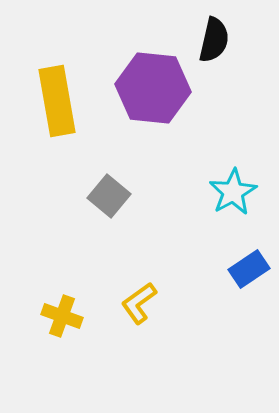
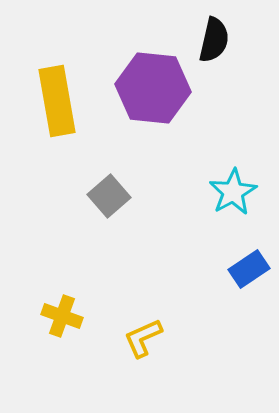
gray square: rotated 9 degrees clockwise
yellow L-shape: moved 4 px right, 35 px down; rotated 12 degrees clockwise
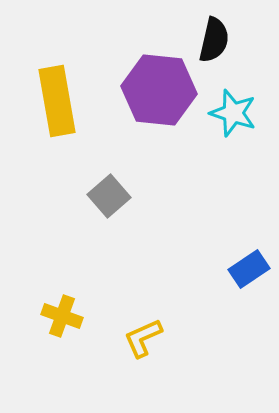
purple hexagon: moved 6 px right, 2 px down
cyan star: moved 79 px up; rotated 24 degrees counterclockwise
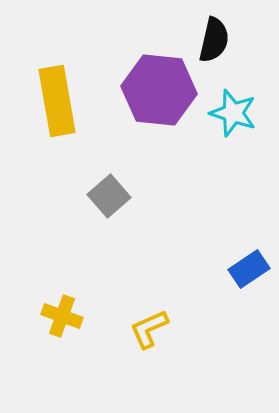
yellow L-shape: moved 6 px right, 9 px up
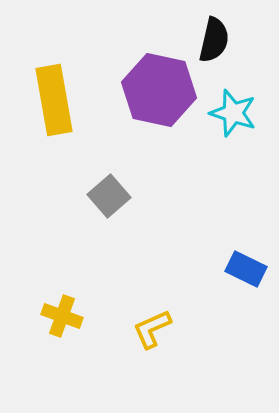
purple hexagon: rotated 6 degrees clockwise
yellow rectangle: moved 3 px left, 1 px up
blue rectangle: moved 3 px left; rotated 60 degrees clockwise
yellow L-shape: moved 3 px right
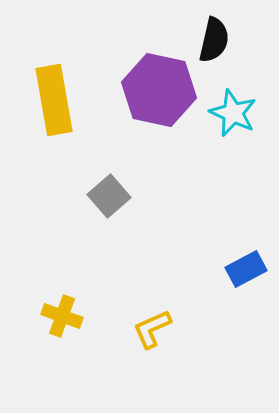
cyan star: rotated 6 degrees clockwise
blue rectangle: rotated 54 degrees counterclockwise
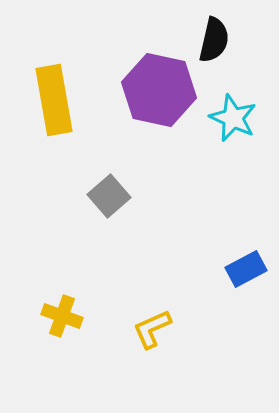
cyan star: moved 5 px down
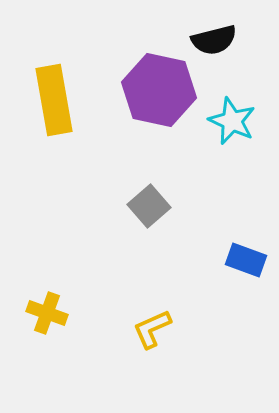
black semicircle: rotated 63 degrees clockwise
cyan star: moved 1 px left, 3 px down
gray square: moved 40 px right, 10 px down
blue rectangle: moved 9 px up; rotated 48 degrees clockwise
yellow cross: moved 15 px left, 3 px up
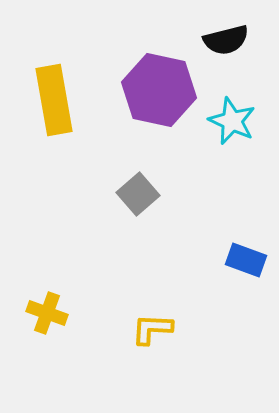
black semicircle: moved 12 px right
gray square: moved 11 px left, 12 px up
yellow L-shape: rotated 27 degrees clockwise
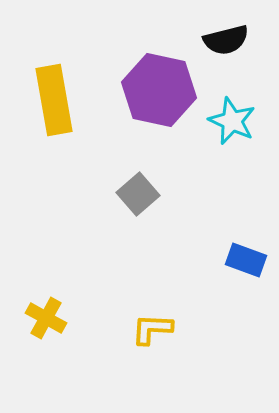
yellow cross: moved 1 px left, 5 px down; rotated 9 degrees clockwise
